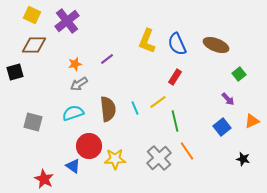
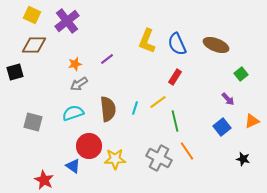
green square: moved 2 px right
cyan line: rotated 40 degrees clockwise
gray cross: rotated 20 degrees counterclockwise
red star: moved 1 px down
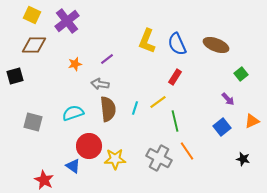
black square: moved 4 px down
gray arrow: moved 21 px right; rotated 42 degrees clockwise
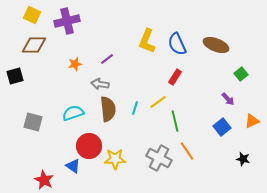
purple cross: rotated 25 degrees clockwise
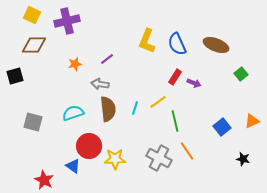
purple arrow: moved 34 px left, 16 px up; rotated 24 degrees counterclockwise
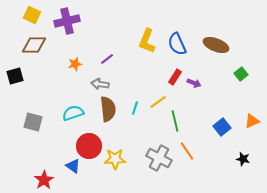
red star: rotated 12 degrees clockwise
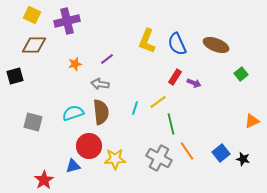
brown semicircle: moved 7 px left, 3 px down
green line: moved 4 px left, 3 px down
blue square: moved 1 px left, 26 px down
blue triangle: rotated 49 degrees counterclockwise
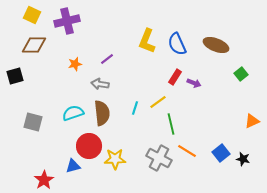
brown semicircle: moved 1 px right, 1 px down
orange line: rotated 24 degrees counterclockwise
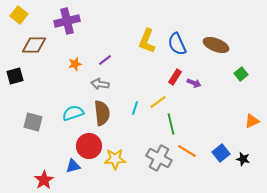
yellow square: moved 13 px left; rotated 12 degrees clockwise
purple line: moved 2 px left, 1 px down
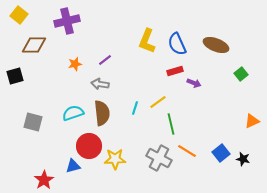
red rectangle: moved 6 px up; rotated 42 degrees clockwise
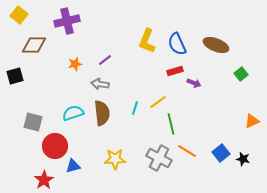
red circle: moved 34 px left
